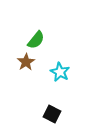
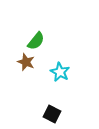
green semicircle: moved 1 px down
brown star: rotated 18 degrees counterclockwise
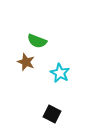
green semicircle: moved 1 px right; rotated 72 degrees clockwise
cyan star: moved 1 px down
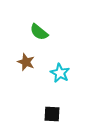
green semicircle: moved 2 px right, 9 px up; rotated 18 degrees clockwise
black square: rotated 24 degrees counterclockwise
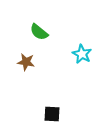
brown star: rotated 12 degrees counterclockwise
cyan star: moved 22 px right, 19 px up
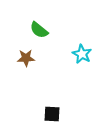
green semicircle: moved 2 px up
brown star: moved 4 px up; rotated 12 degrees counterclockwise
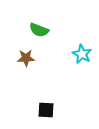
green semicircle: rotated 18 degrees counterclockwise
black square: moved 6 px left, 4 px up
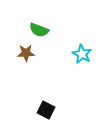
brown star: moved 5 px up
black square: rotated 24 degrees clockwise
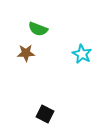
green semicircle: moved 1 px left, 1 px up
black square: moved 1 px left, 4 px down
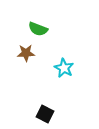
cyan star: moved 18 px left, 14 px down
